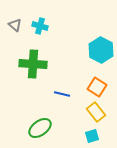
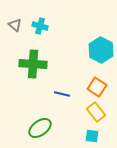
cyan square: rotated 24 degrees clockwise
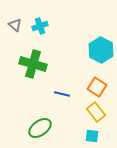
cyan cross: rotated 35 degrees counterclockwise
green cross: rotated 12 degrees clockwise
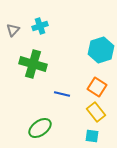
gray triangle: moved 2 px left, 5 px down; rotated 32 degrees clockwise
cyan hexagon: rotated 15 degrees clockwise
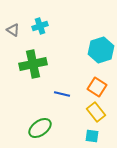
gray triangle: rotated 40 degrees counterclockwise
green cross: rotated 28 degrees counterclockwise
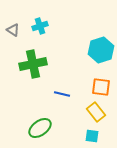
orange square: moved 4 px right; rotated 24 degrees counterclockwise
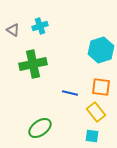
blue line: moved 8 px right, 1 px up
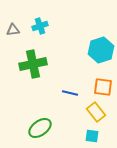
gray triangle: rotated 40 degrees counterclockwise
orange square: moved 2 px right
